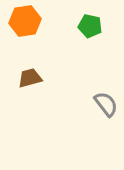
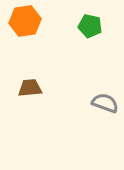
brown trapezoid: moved 10 px down; rotated 10 degrees clockwise
gray semicircle: moved 1 px left, 1 px up; rotated 32 degrees counterclockwise
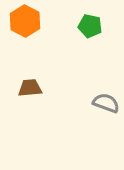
orange hexagon: rotated 24 degrees counterclockwise
gray semicircle: moved 1 px right
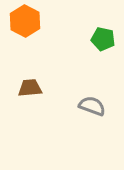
green pentagon: moved 13 px right, 13 px down
gray semicircle: moved 14 px left, 3 px down
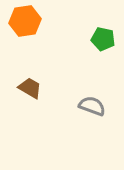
orange hexagon: rotated 24 degrees clockwise
brown trapezoid: rotated 35 degrees clockwise
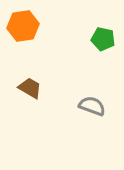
orange hexagon: moved 2 px left, 5 px down
